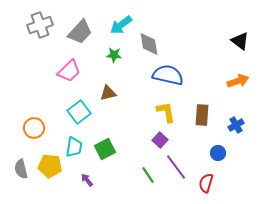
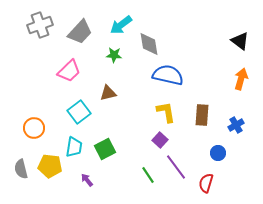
orange arrow: moved 3 px right, 2 px up; rotated 55 degrees counterclockwise
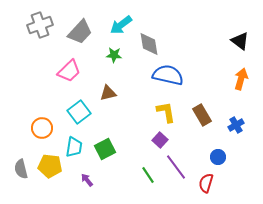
brown rectangle: rotated 35 degrees counterclockwise
orange circle: moved 8 px right
blue circle: moved 4 px down
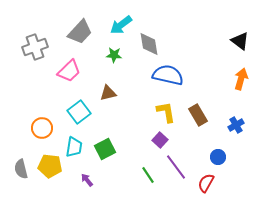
gray cross: moved 5 px left, 22 px down
brown rectangle: moved 4 px left
red semicircle: rotated 12 degrees clockwise
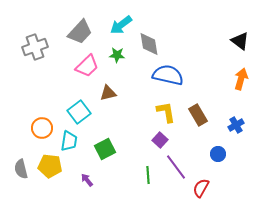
green star: moved 3 px right
pink trapezoid: moved 18 px right, 5 px up
cyan trapezoid: moved 5 px left, 6 px up
blue circle: moved 3 px up
green line: rotated 30 degrees clockwise
red semicircle: moved 5 px left, 5 px down
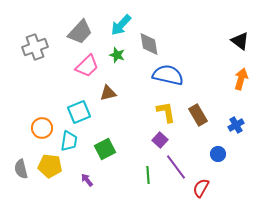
cyan arrow: rotated 10 degrees counterclockwise
green star: rotated 14 degrees clockwise
cyan square: rotated 15 degrees clockwise
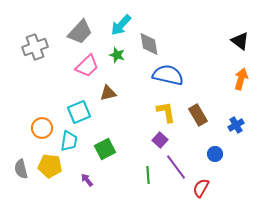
blue circle: moved 3 px left
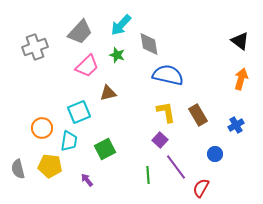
gray semicircle: moved 3 px left
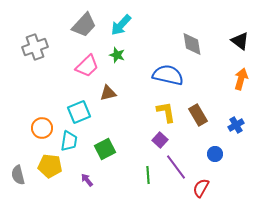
gray trapezoid: moved 4 px right, 7 px up
gray diamond: moved 43 px right
gray semicircle: moved 6 px down
